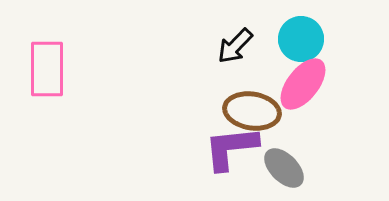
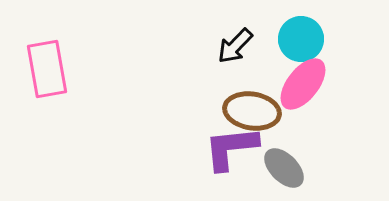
pink rectangle: rotated 10 degrees counterclockwise
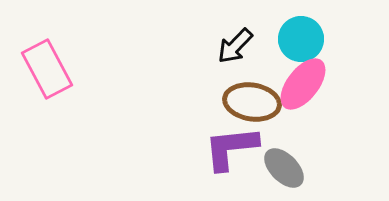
pink rectangle: rotated 18 degrees counterclockwise
brown ellipse: moved 9 px up
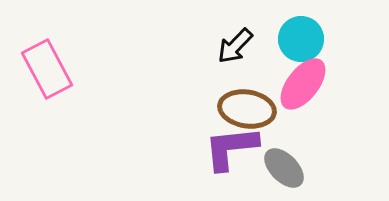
brown ellipse: moved 5 px left, 7 px down
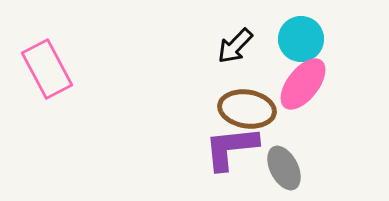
gray ellipse: rotated 18 degrees clockwise
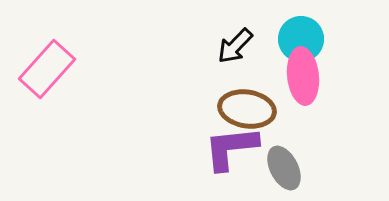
pink rectangle: rotated 70 degrees clockwise
pink ellipse: moved 8 px up; rotated 44 degrees counterclockwise
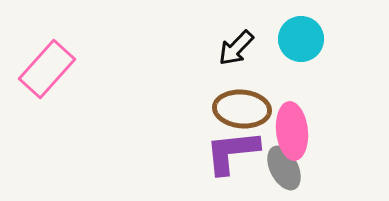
black arrow: moved 1 px right, 2 px down
pink ellipse: moved 11 px left, 55 px down
brown ellipse: moved 5 px left; rotated 4 degrees counterclockwise
purple L-shape: moved 1 px right, 4 px down
